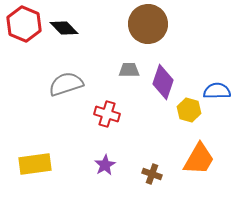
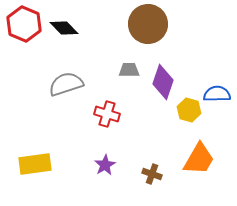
blue semicircle: moved 3 px down
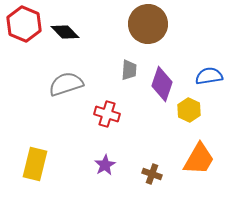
black diamond: moved 1 px right, 4 px down
gray trapezoid: rotated 95 degrees clockwise
purple diamond: moved 1 px left, 2 px down
blue semicircle: moved 8 px left, 18 px up; rotated 8 degrees counterclockwise
yellow hexagon: rotated 10 degrees clockwise
yellow rectangle: rotated 68 degrees counterclockwise
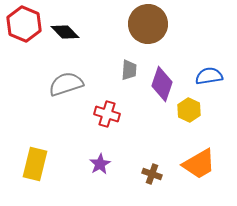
orange trapezoid: moved 5 px down; rotated 30 degrees clockwise
purple star: moved 5 px left, 1 px up
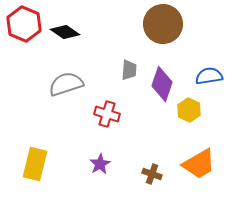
brown circle: moved 15 px right
black diamond: rotated 12 degrees counterclockwise
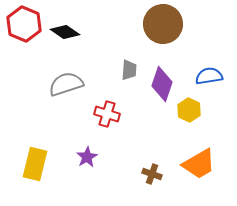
purple star: moved 13 px left, 7 px up
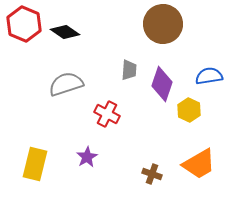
red cross: rotated 10 degrees clockwise
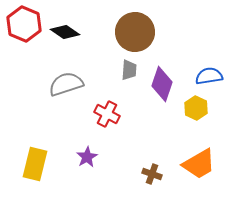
brown circle: moved 28 px left, 8 px down
yellow hexagon: moved 7 px right, 2 px up
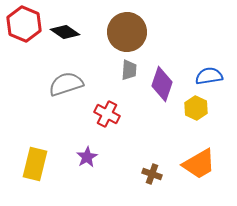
brown circle: moved 8 px left
